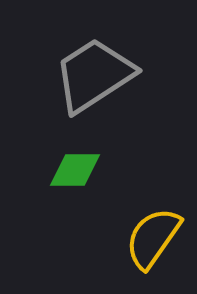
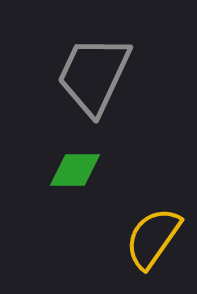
gray trapezoid: rotated 32 degrees counterclockwise
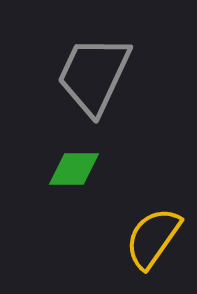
green diamond: moved 1 px left, 1 px up
